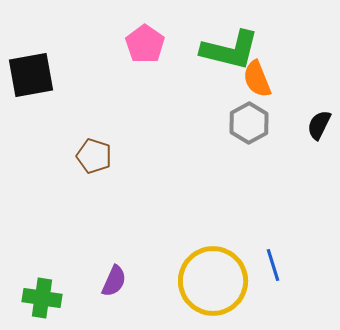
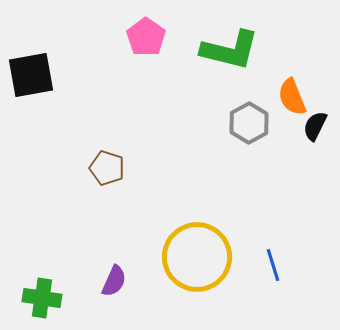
pink pentagon: moved 1 px right, 7 px up
orange semicircle: moved 35 px right, 18 px down
black semicircle: moved 4 px left, 1 px down
brown pentagon: moved 13 px right, 12 px down
yellow circle: moved 16 px left, 24 px up
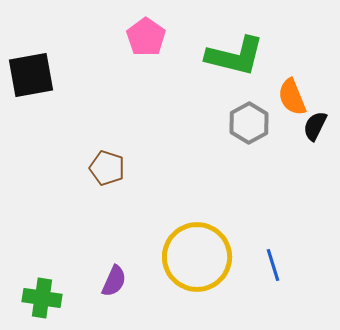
green L-shape: moved 5 px right, 6 px down
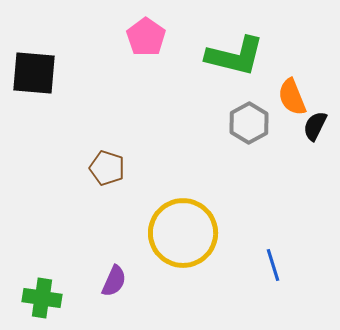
black square: moved 3 px right, 2 px up; rotated 15 degrees clockwise
yellow circle: moved 14 px left, 24 px up
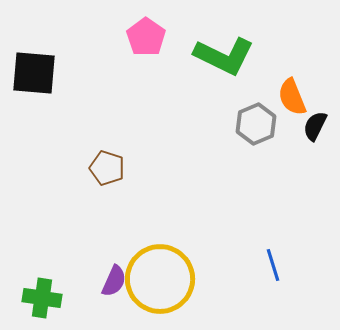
green L-shape: moved 11 px left; rotated 12 degrees clockwise
gray hexagon: moved 7 px right, 1 px down; rotated 6 degrees clockwise
yellow circle: moved 23 px left, 46 px down
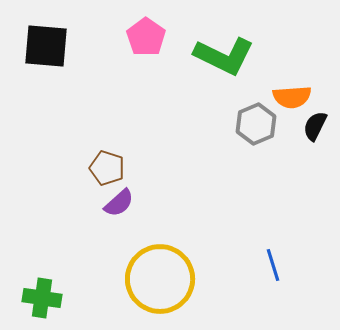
black square: moved 12 px right, 27 px up
orange semicircle: rotated 72 degrees counterclockwise
purple semicircle: moved 5 px right, 78 px up; rotated 24 degrees clockwise
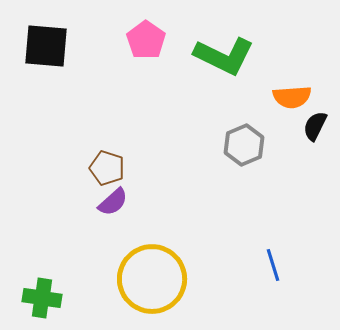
pink pentagon: moved 3 px down
gray hexagon: moved 12 px left, 21 px down
purple semicircle: moved 6 px left, 1 px up
yellow circle: moved 8 px left
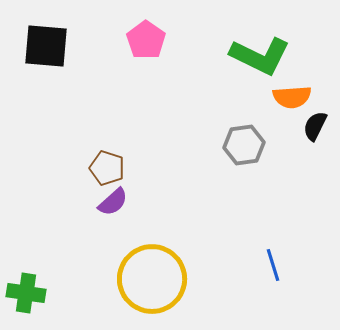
green L-shape: moved 36 px right
gray hexagon: rotated 15 degrees clockwise
green cross: moved 16 px left, 5 px up
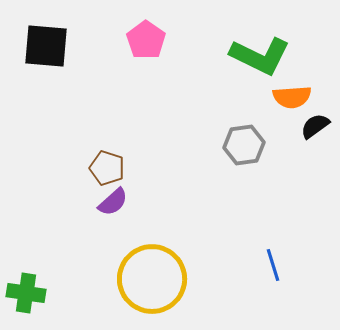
black semicircle: rotated 28 degrees clockwise
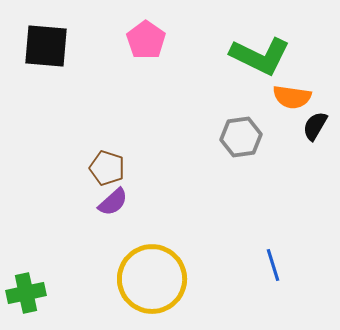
orange semicircle: rotated 12 degrees clockwise
black semicircle: rotated 24 degrees counterclockwise
gray hexagon: moved 3 px left, 8 px up
green cross: rotated 21 degrees counterclockwise
